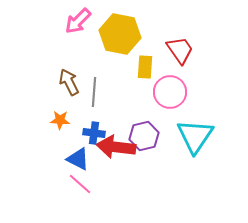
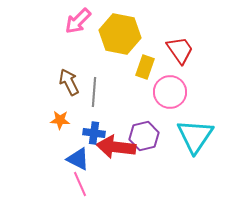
yellow rectangle: rotated 15 degrees clockwise
pink line: rotated 25 degrees clockwise
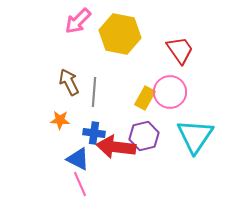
yellow rectangle: moved 31 px down; rotated 10 degrees clockwise
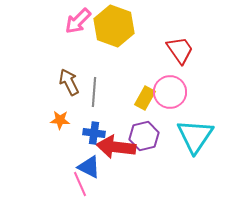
yellow hexagon: moved 6 px left, 8 px up; rotated 9 degrees clockwise
blue triangle: moved 11 px right, 8 px down
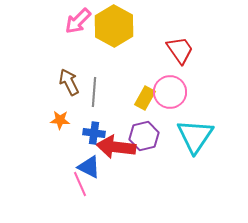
yellow hexagon: rotated 9 degrees clockwise
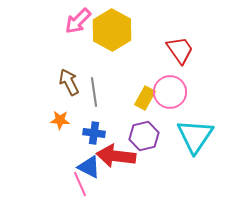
yellow hexagon: moved 2 px left, 4 px down
gray line: rotated 12 degrees counterclockwise
red arrow: moved 9 px down
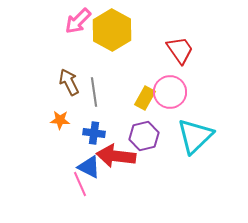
cyan triangle: rotated 12 degrees clockwise
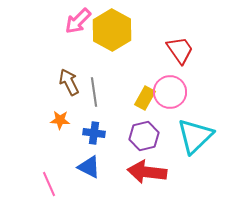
red arrow: moved 31 px right, 16 px down
pink line: moved 31 px left
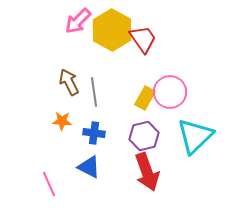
red trapezoid: moved 37 px left, 11 px up
orange star: moved 2 px right, 1 px down
red arrow: rotated 117 degrees counterclockwise
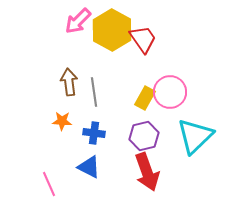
brown arrow: rotated 20 degrees clockwise
